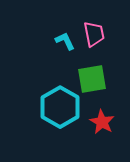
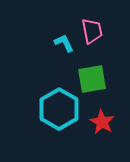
pink trapezoid: moved 2 px left, 3 px up
cyan L-shape: moved 1 px left, 2 px down
cyan hexagon: moved 1 px left, 2 px down
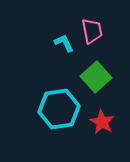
green square: moved 4 px right, 2 px up; rotated 32 degrees counterclockwise
cyan hexagon: rotated 21 degrees clockwise
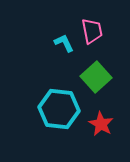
cyan hexagon: rotated 15 degrees clockwise
red star: moved 1 px left, 2 px down
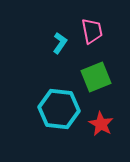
cyan L-shape: moved 4 px left; rotated 60 degrees clockwise
green square: rotated 20 degrees clockwise
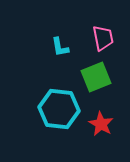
pink trapezoid: moved 11 px right, 7 px down
cyan L-shape: moved 4 px down; rotated 135 degrees clockwise
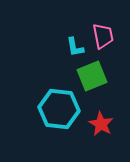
pink trapezoid: moved 2 px up
cyan L-shape: moved 15 px right
green square: moved 4 px left, 1 px up
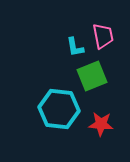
red star: rotated 25 degrees counterclockwise
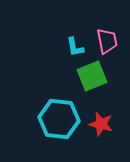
pink trapezoid: moved 4 px right, 5 px down
cyan hexagon: moved 10 px down
red star: rotated 10 degrees clockwise
